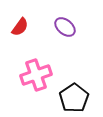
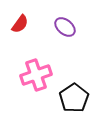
red semicircle: moved 3 px up
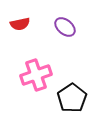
red semicircle: rotated 42 degrees clockwise
black pentagon: moved 2 px left
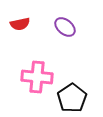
pink cross: moved 1 px right, 2 px down; rotated 24 degrees clockwise
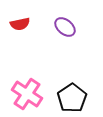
pink cross: moved 10 px left, 17 px down; rotated 28 degrees clockwise
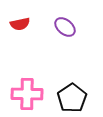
pink cross: rotated 32 degrees counterclockwise
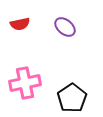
pink cross: moved 2 px left, 11 px up; rotated 12 degrees counterclockwise
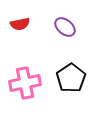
black pentagon: moved 1 px left, 20 px up
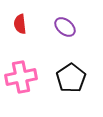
red semicircle: rotated 96 degrees clockwise
pink cross: moved 4 px left, 6 px up
